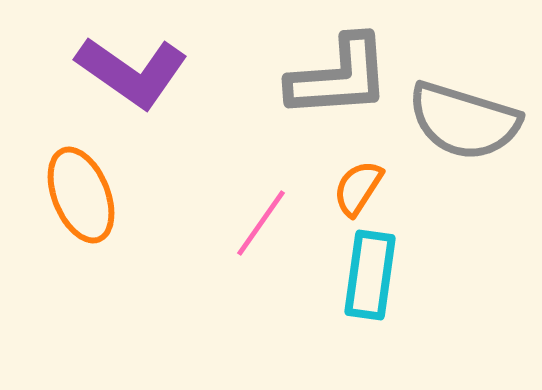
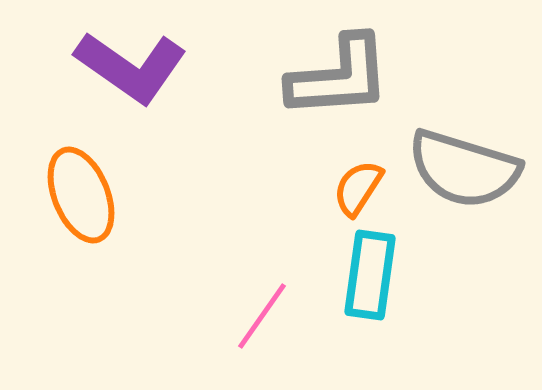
purple L-shape: moved 1 px left, 5 px up
gray semicircle: moved 48 px down
pink line: moved 1 px right, 93 px down
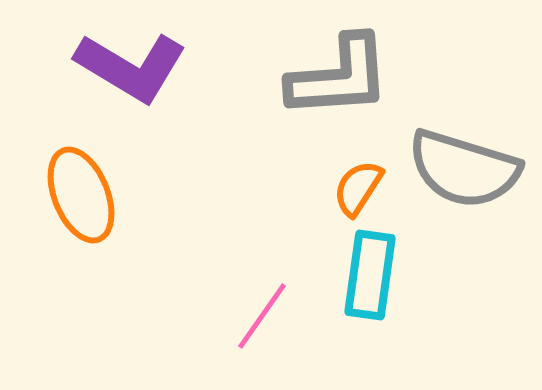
purple L-shape: rotated 4 degrees counterclockwise
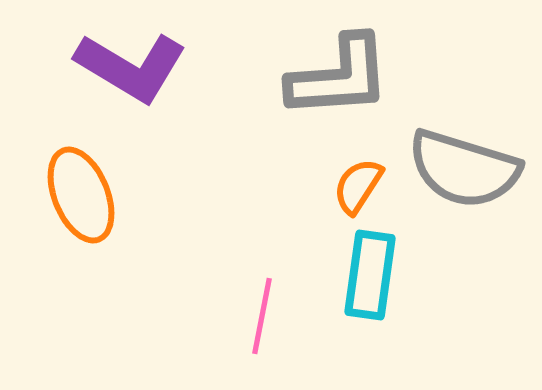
orange semicircle: moved 2 px up
pink line: rotated 24 degrees counterclockwise
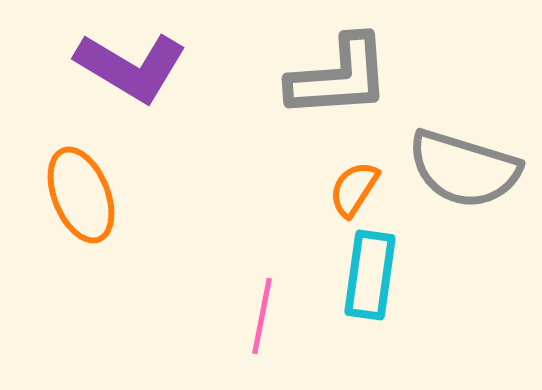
orange semicircle: moved 4 px left, 3 px down
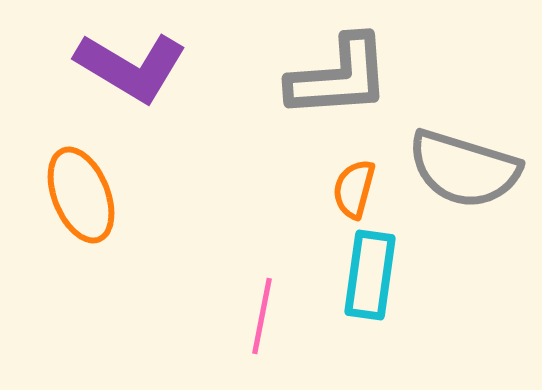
orange semicircle: rotated 18 degrees counterclockwise
